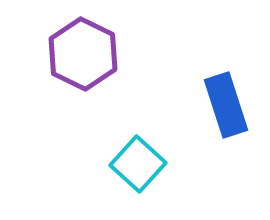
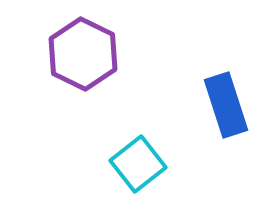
cyan square: rotated 10 degrees clockwise
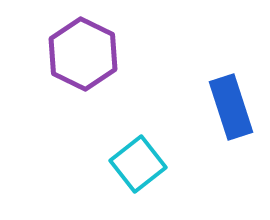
blue rectangle: moved 5 px right, 2 px down
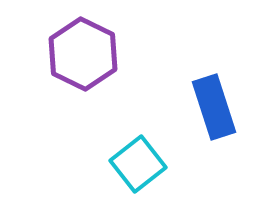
blue rectangle: moved 17 px left
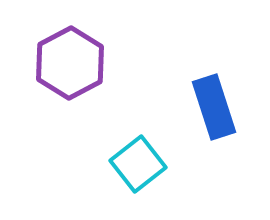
purple hexagon: moved 13 px left, 9 px down; rotated 6 degrees clockwise
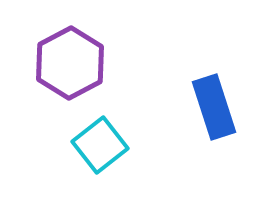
cyan square: moved 38 px left, 19 px up
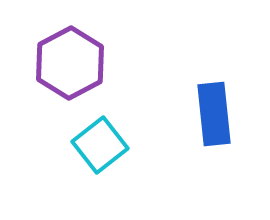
blue rectangle: moved 7 px down; rotated 12 degrees clockwise
